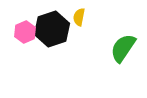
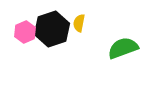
yellow semicircle: moved 6 px down
green semicircle: rotated 36 degrees clockwise
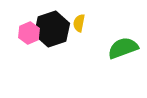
pink hexagon: moved 4 px right, 1 px down
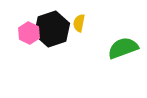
pink hexagon: rotated 10 degrees counterclockwise
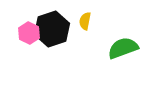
yellow semicircle: moved 6 px right, 2 px up
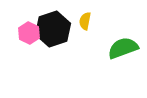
black hexagon: moved 1 px right
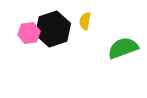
pink hexagon: rotated 25 degrees clockwise
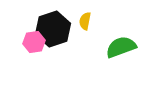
pink hexagon: moved 5 px right, 9 px down
green semicircle: moved 2 px left, 1 px up
